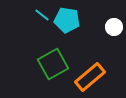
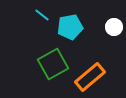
cyan pentagon: moved 3 px right, 7 px down; rotated 20 degrees counterclockwise
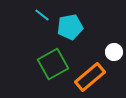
white circle: moved 25 px down
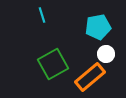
cyan line: rotated 35 degrees clockwise
cyan pentagon: moved 28 px right
white circle: moved 8 px left, 2 px down
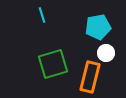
white circle: moved 1 px up
green square: rotated 12 degrees clockwise
orange rectangle: rotated 36 degrees counterclockwise
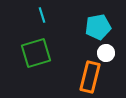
green square: moved 17 px left, 11 px up
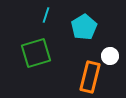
cyan line: moved 4 px right; rotated 35 degrees clockwise
cyan pentagon: moved 14 px left; rotated 20 degrees counterclockwise
white circle: moved 4 px right, 3 px down
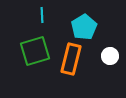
cyan line: moved 4 px left; rotated 21 degrees counterclockwise
green square: moved 1 px left, 2 px up
orange rectangle: moved 19 px left, 18 px up
